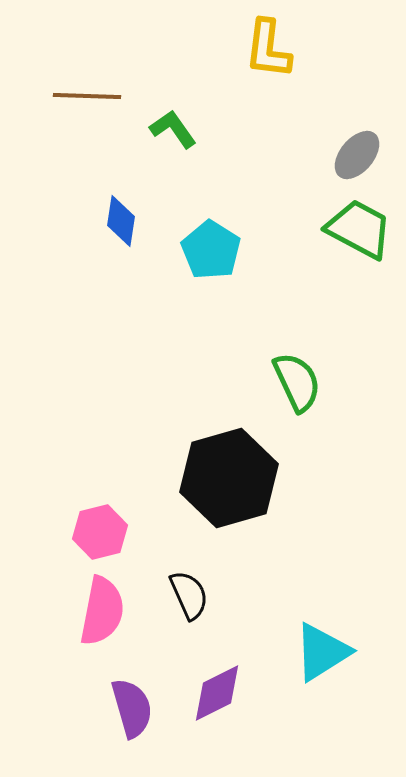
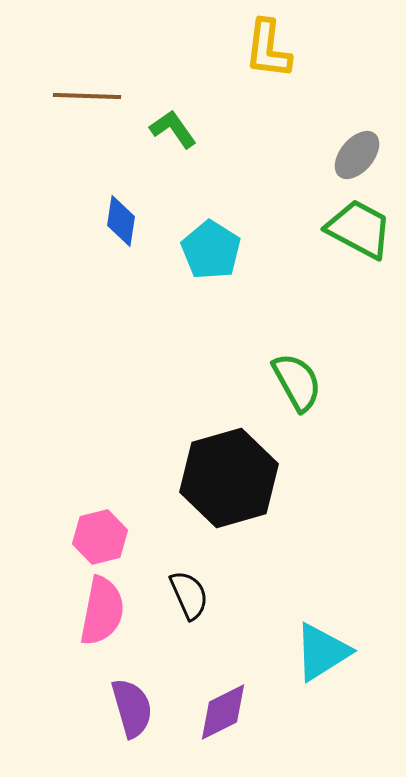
green semicircle: rotated 4 degrees counterclockwise
pink hexagon: moved 5 px down
purple diamond: moved 6 px right, 19 px down
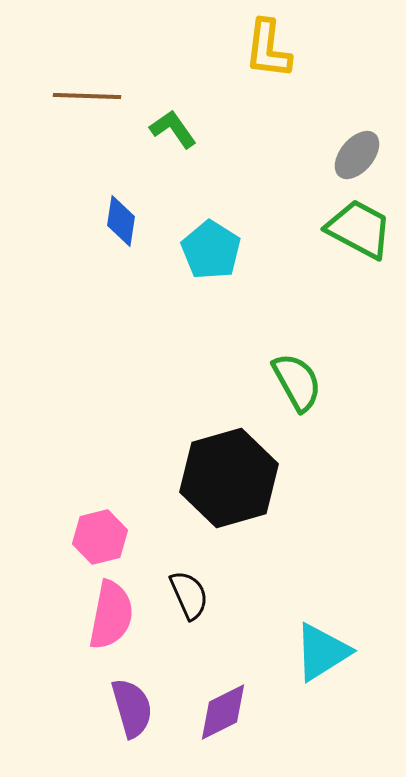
pink semicircle: moved 9 px right, 4 px down
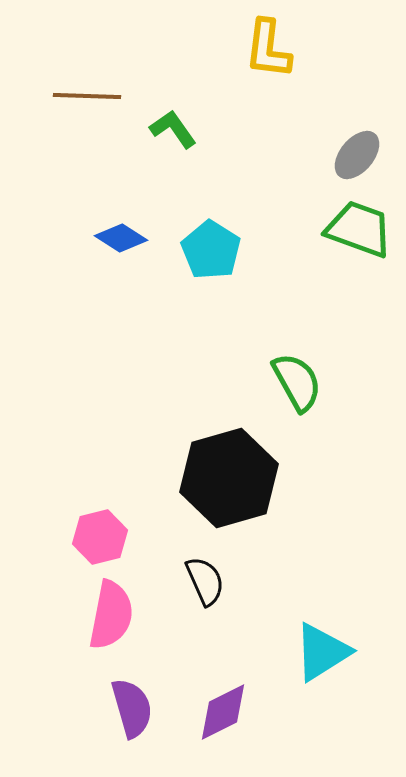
blue diamond: moved 17 px down; rotated 66 degrees counterclockwise
green trapezoid: rotated 8 degrees counterclockwise
black semicircle: moved 16 px right, 14 px up
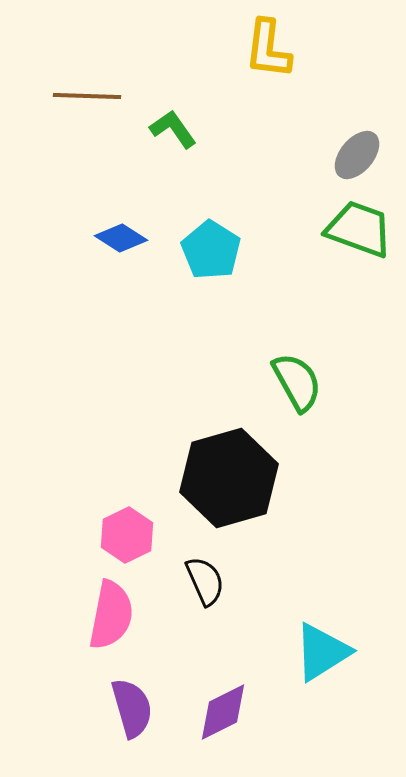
pink hexagon: moved 27 px right, 2 px up; rotated 12 degrees counterclockwise
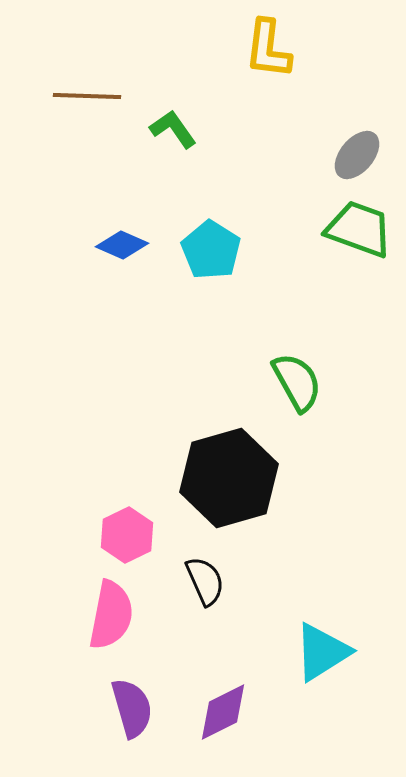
blue diamond: moved 1 px right, 7 px down; rotated 9 degrees counterclockwise
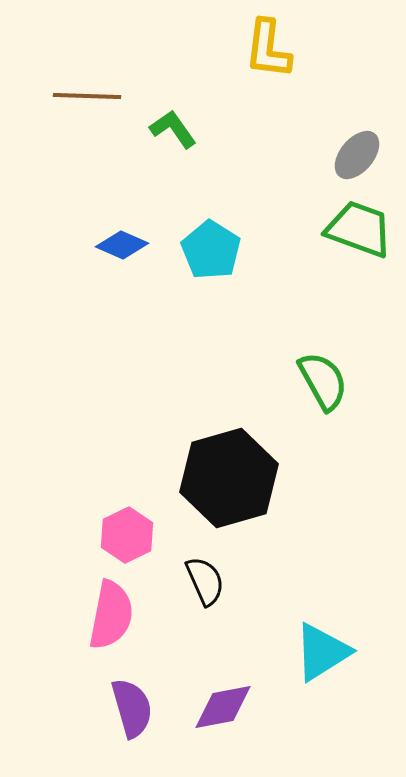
green semicircle: moved 26 px right, 1 px up
purple diamond: moved 5 px up; rotated 16 degrees clockwise
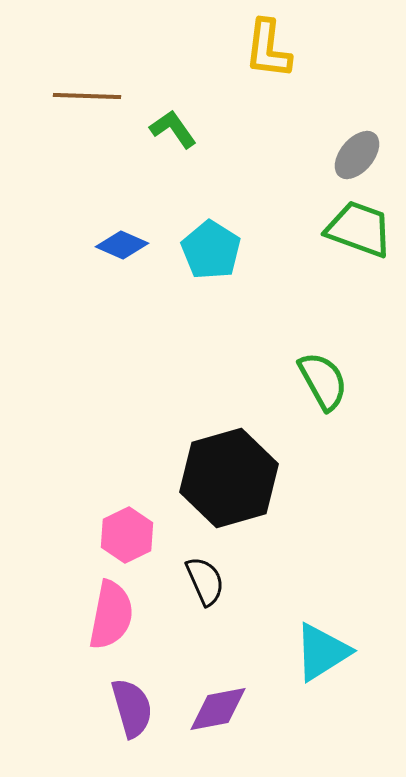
purple diamond: moved 5 px left, 2 px down
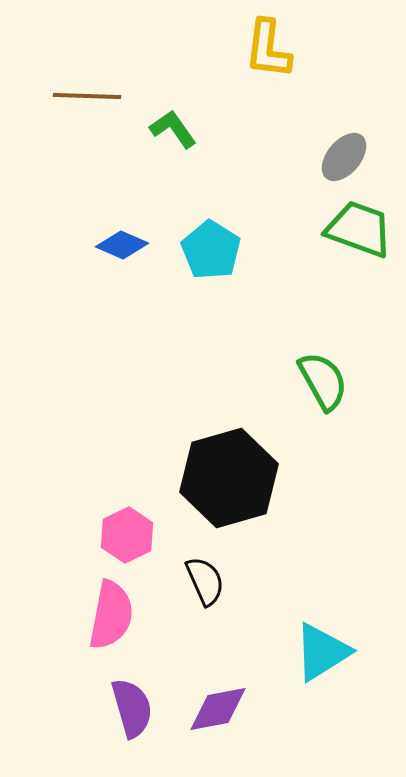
gray ellipse: moved 13 px left, 2 px down
